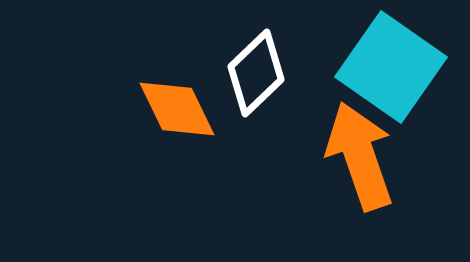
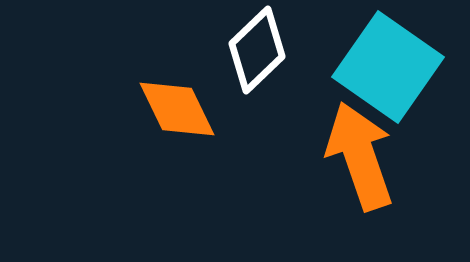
cyan square: moved 3 px left
white diamond: moved 1 px right, 23 px up
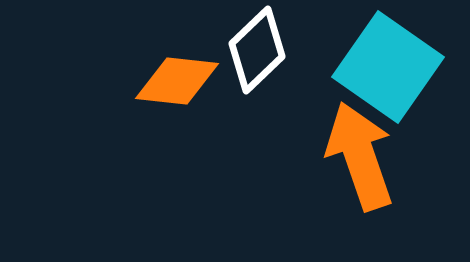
orange diamond: moved 28 px up; rotated 58 degrees counterclockwise
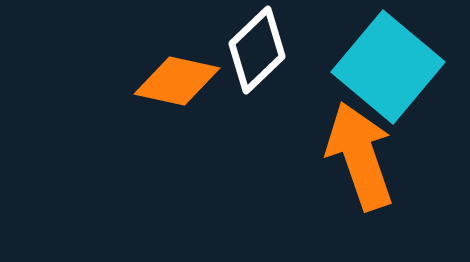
cyan square: rotated 5 degrees clockwise
orange diamond: rotated 6 degrees clockwise
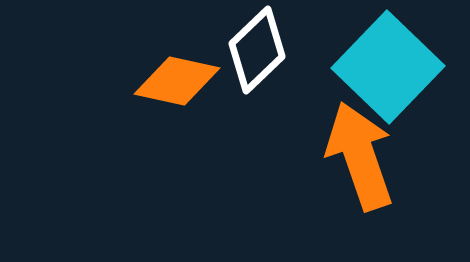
cyan square: rotated 4 degrees clockwise
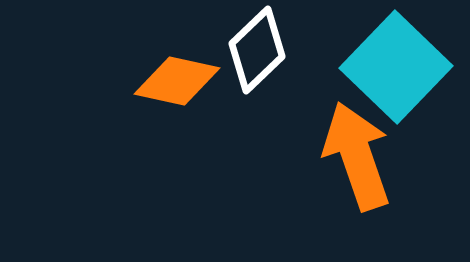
cyan square: moved 8 px right
orange arrow: moved 3 px left
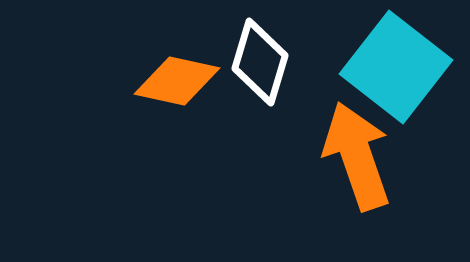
white diamond: moved 3 px right, 12 px down; rotated 30 degrees counterclockwise
cyan square: rotated 6 degrees counterclockwise
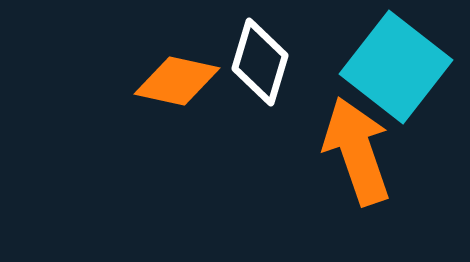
orange arrow: moved 5 px up
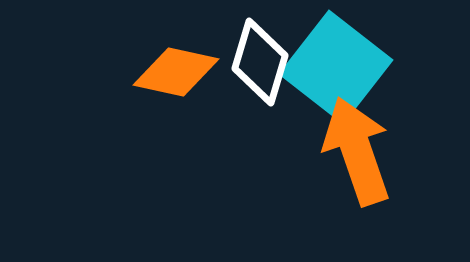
cyan square: moved 60 px left
orange diamond: moved 1 px left, 9 px up
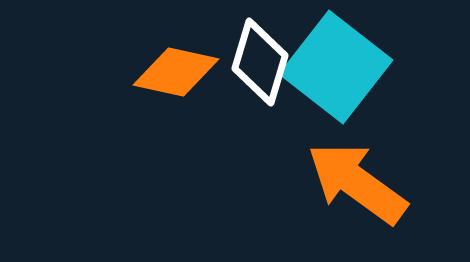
orange arrow: moved 32 px down; rotated 35 degrees counterclockwise
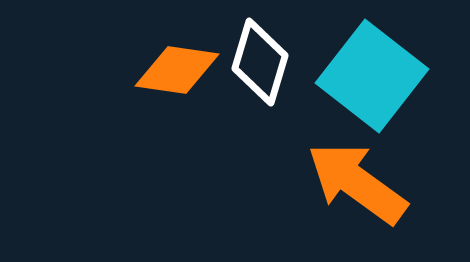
cyan square: moved 36 px right, 9 px down
orange diamond: moved 1 px right, 2 px up; rotated 4 degrees counterclockwise
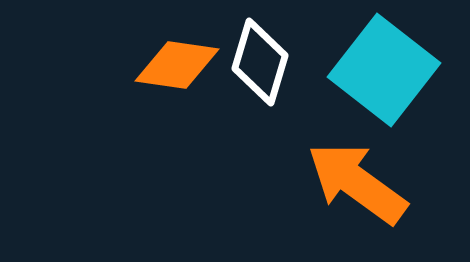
orange diamond: moved 5 px up
cyan square: moved 12 px right, 6 px up
